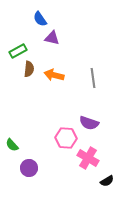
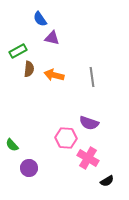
gray line: moved 1 px left, 1 px up
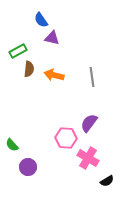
blue semicircle: moved 1 px right, 1 px down
purple semicircle: rotated 108 degrees clockwise
purple circle: moved 1 px left, 1 px up
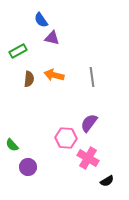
brown semicircle: moved 10 px down
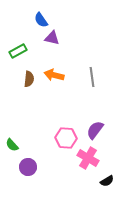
purple semicircle: moved 6 px right, 7 px down
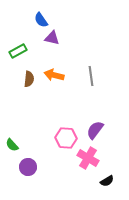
gray line: moved 1 px left, 1 px up
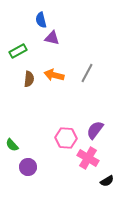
blue semicircle: rotated 21 degrees clockwise
gray line: moved 4 px left, 3 px up; rotated 36 degrees clockwise
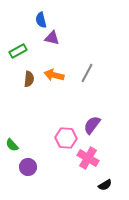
purple semicircle: moved 3 px left, 5 px up
black semicircle: moved 2 px left, 4 px down
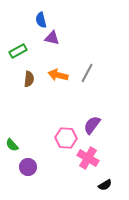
orange arrow: moved 4 px right
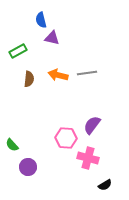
gray line: rotated 54 degrees clockwise
pink cross: rotated 15 degrees counterclockwise
